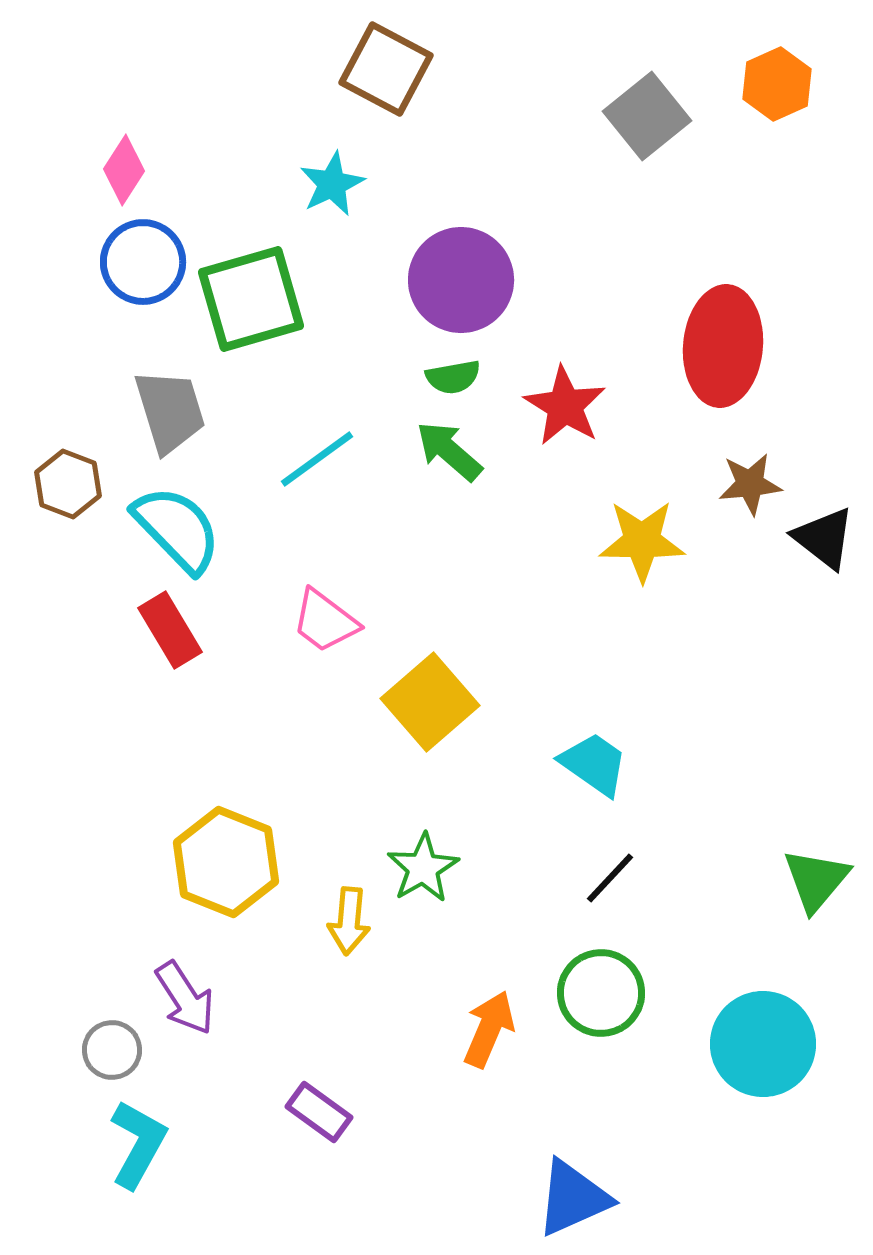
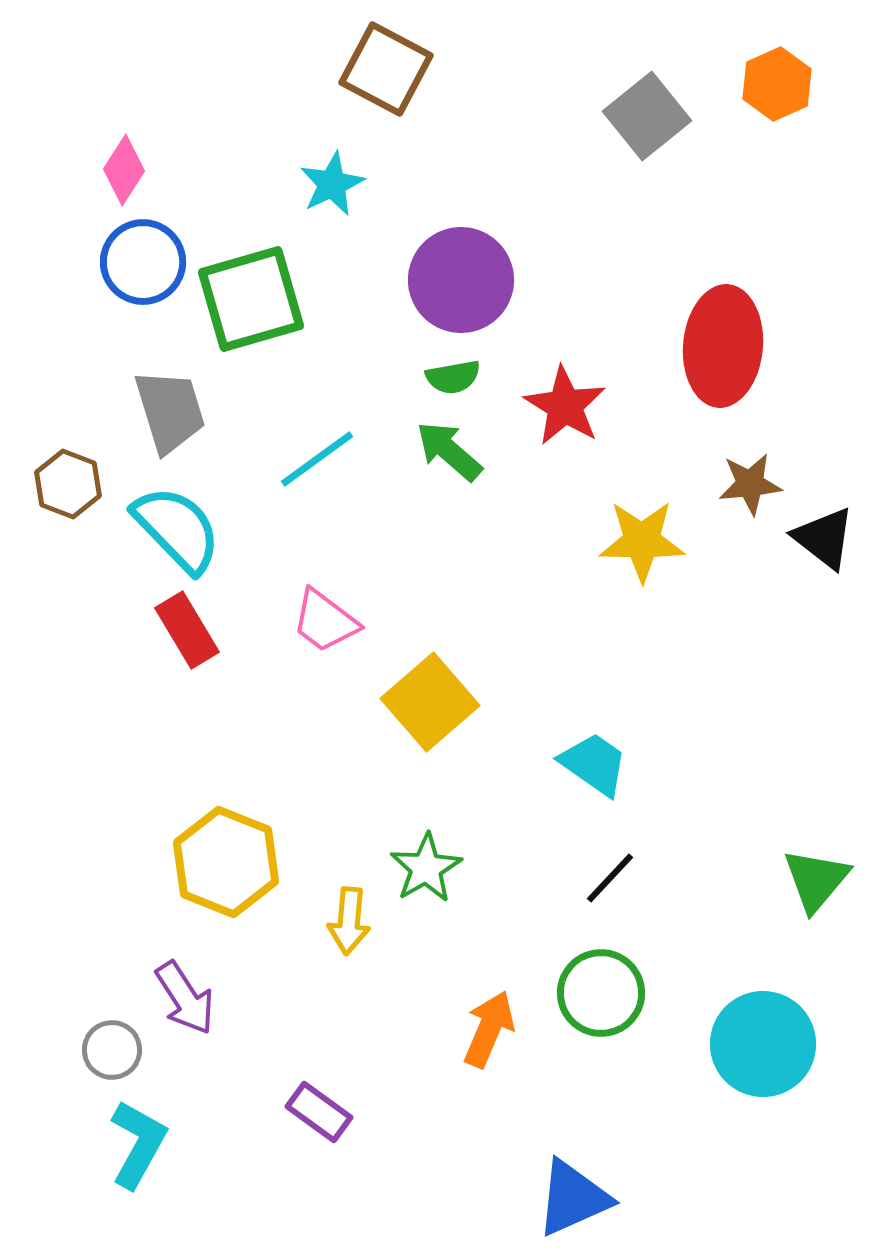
red rectangle: moved 17 px right
green star: moved 3 px right
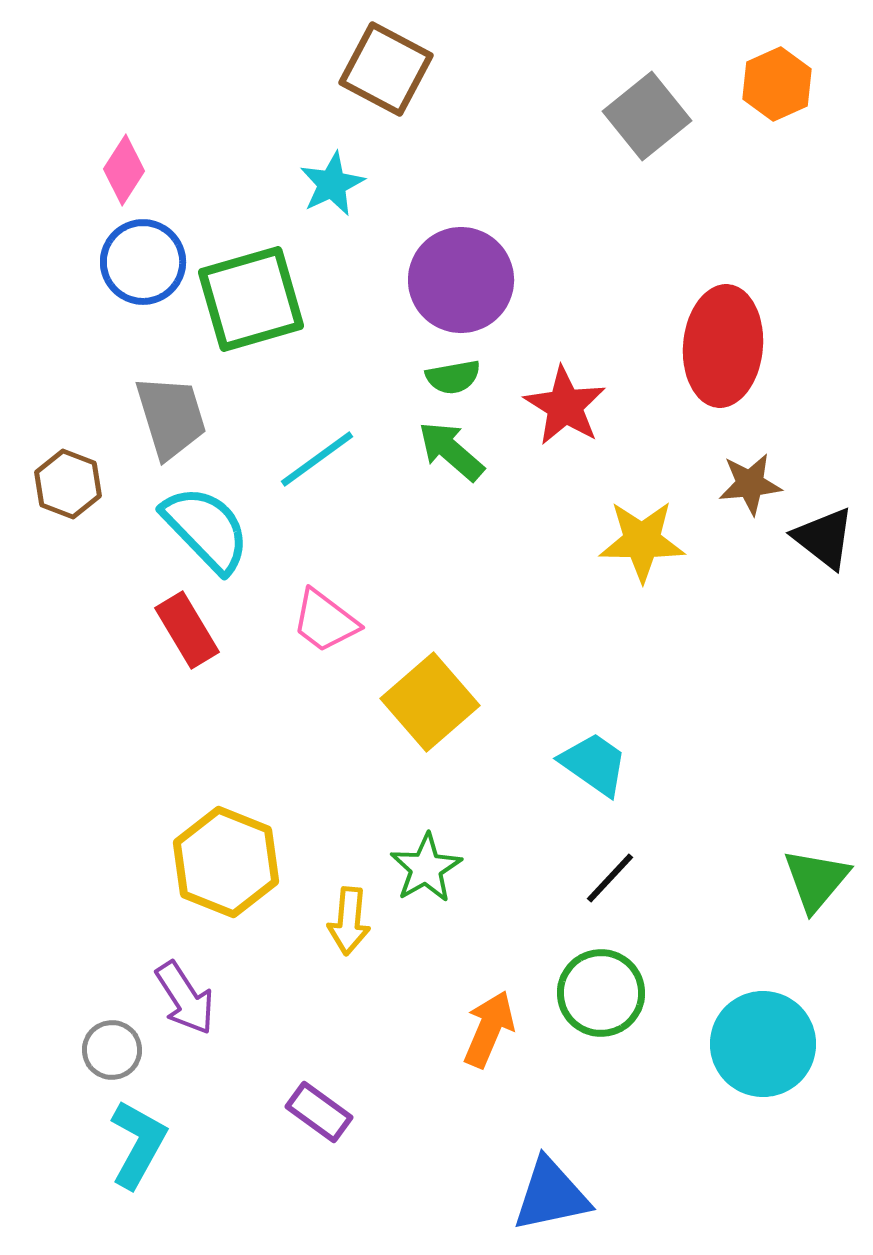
gray trapezoid: moved 1 px right, 6 px down
green arrow: moved 2 px right
cyan semicircle: moved 29 px right
blue triangle: moved 22 px left, 3 px up; rotated 12 degrees clockwise
